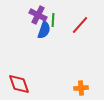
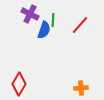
purple cross: moved 8 px left, 1 px up
red diamond: rotated 50 degrees clockwise
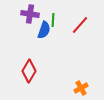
purple cross: rotated 18 degrees counterclockwise
red diamond: moved 10 px right, 13 px up
orange cross: rotated 24 degrees counterclockwise
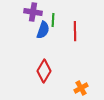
purple cross: moved 3 px right, 2 px up
red line: moved 5 px left, 6 px down; rotated 42 degrees counterclockwise
blue semicircle: moved 1 px left
red diamond: moved 15 px right
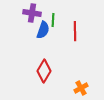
purple cross: moved 1 px left, 1 px down
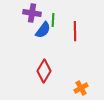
blue semicircle: rotated 18 degrees clockwise
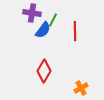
green line: rotated 24 degrees clockwise
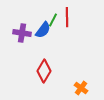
purple cross: moved 10 px left, 20 px down
red line: moved 8 px left, 14 px up
orange cross: rotated 24 degrees counterclockwise
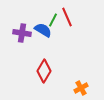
red line: rotated 24 degrees counterclockwise
blue semicircle: rotated 96 degrees counterclockwise
orange cross: rotated 24 degrees clockwise
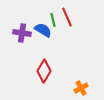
green line: rotated 40 degrees counterclockwise
